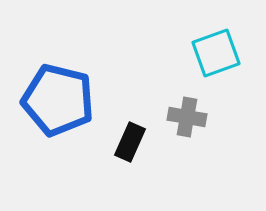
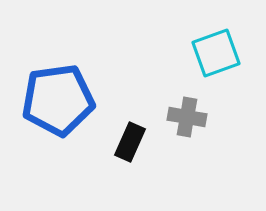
blue pentagon: rotated 22 degrees counterclockwise
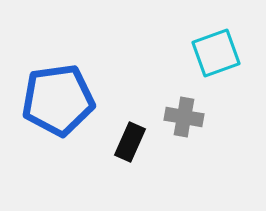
gray cross: moved 3 px left
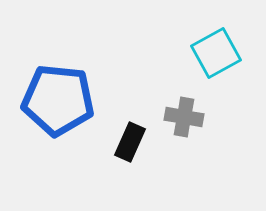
cyan square: rotated 9 degrees counterclockwise
blue pentagon: rotated 14 degrees clockwise
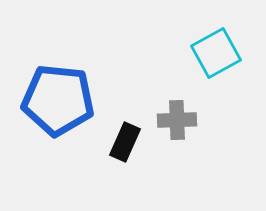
gray cross: moved 7 px left, 3 px down; rotated 12 degrees counterclockwise
black rectangle: moved 5 px left
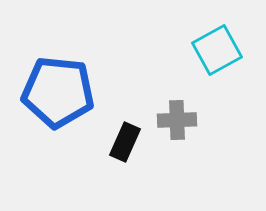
cyan square: moved 1 px right, 3 px up
blue pentagon: moved 8 px up
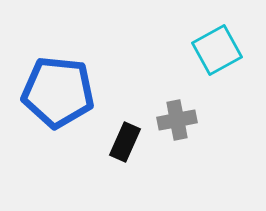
gray cross: rotated 9 degrees counterclockwise
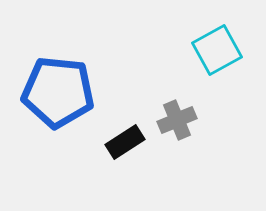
gray cross: rotated 12 degrees counterclockwise
black rectangle: rotated 33 degrees clockwise
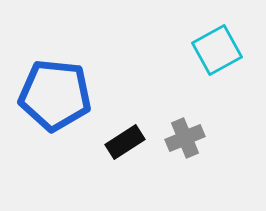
blue pentagon: moved 3 px left, 3 px down
gray cross: moved 8 px right, 18 px down
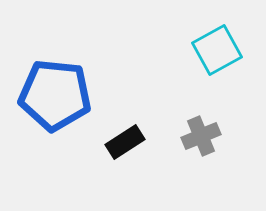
gray cross: moved 16 px right, 2 px up
